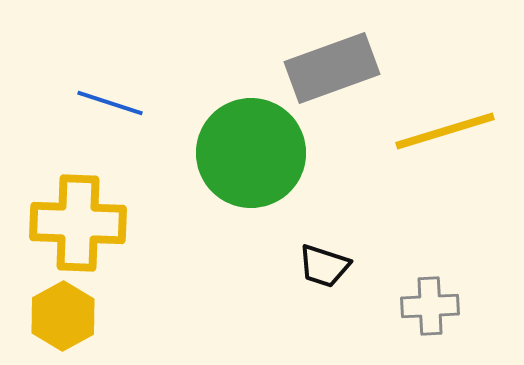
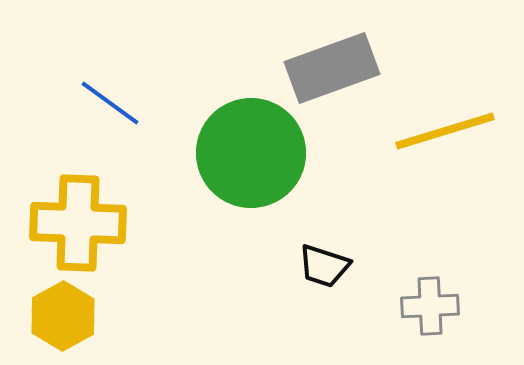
blue line: rotated 18 degrees clockwise
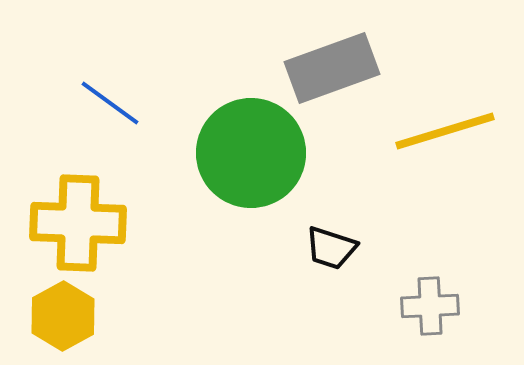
black trapezoid: moved 7 px right, 18 px up
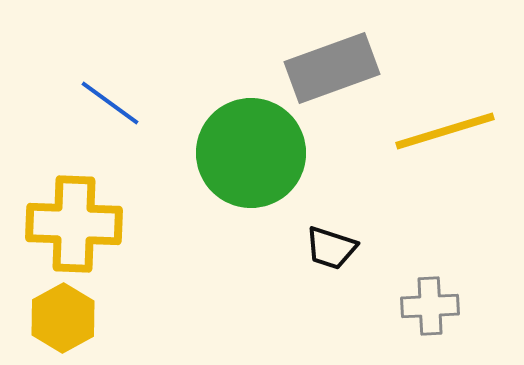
yellow cross: moved 4 px left, 1 px down
yellow hexagon: moved 2 px down
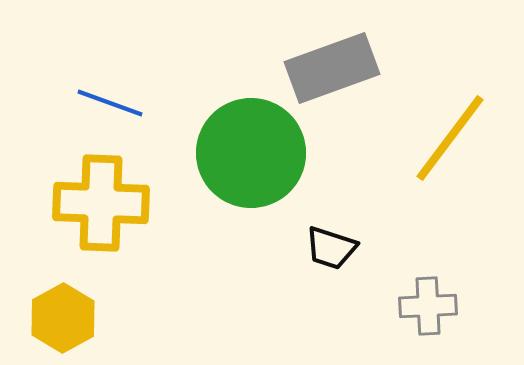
blue line: rotated 16 degrees counterclockwise
yellow line: moved 5 px right, 7 px down; rotated 36 degrees counterclockwise
yellow cross: moved 27 px right, 21 px up
gray cross: moved 2 px left
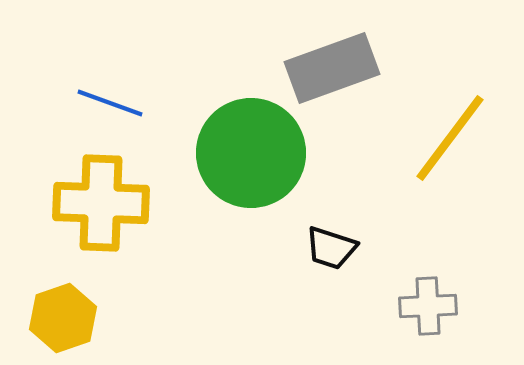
yellow hexagon: rotated 10 degrees clockwise
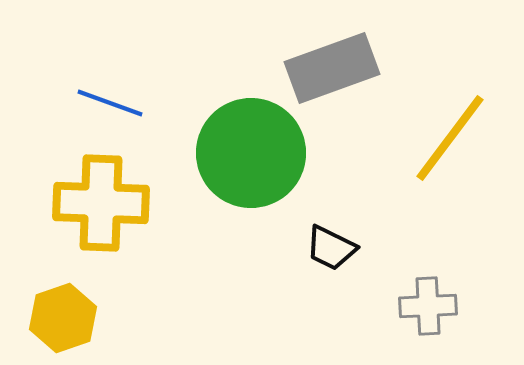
black trapezoid: rotated 8 degrees clockwise
